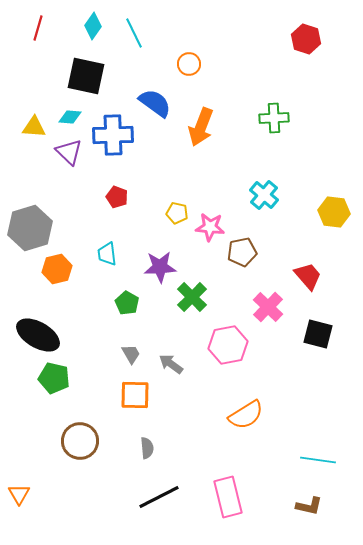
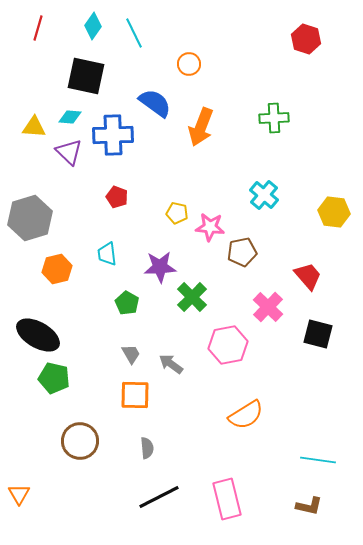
gray hexagon at (30, 228): moved 10 px up
pink rectangle at (228, 497): moved 1 px left, 2 px down
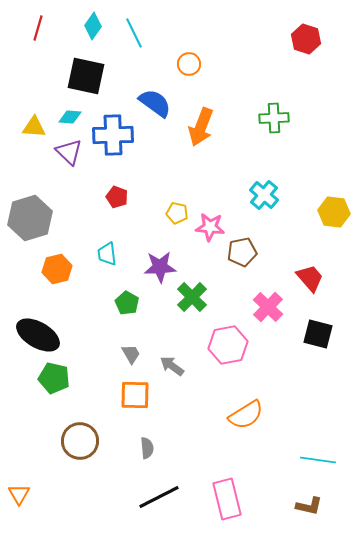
red trapezoid at (308, 276): moved 2 px right, 2 px down
gray arrow at (171, 364): moved 1 px right, 2 px down
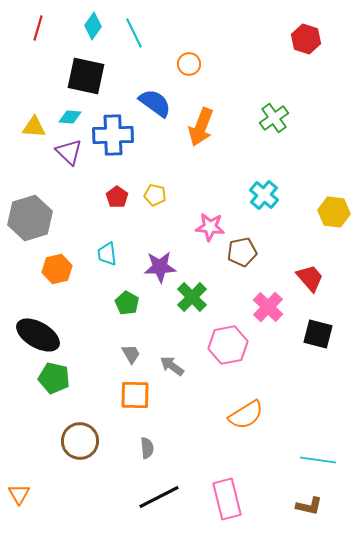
green cross at (274, 118): rotated 32 degrees counterclockwise
red pentagon at (117, 197): rotated 15 degrees clockwise
yellow pentagon at (177, 213): moved 22 px left, 18 px up
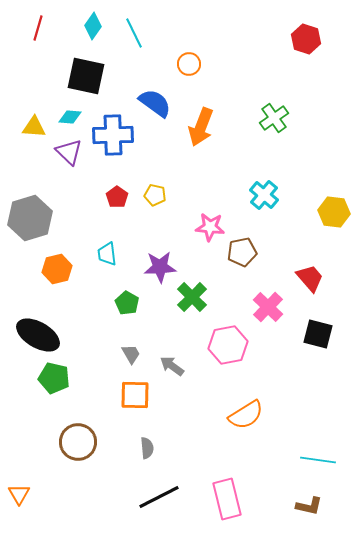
brown circle at (80, 441): moved 2 px left, 1 px down
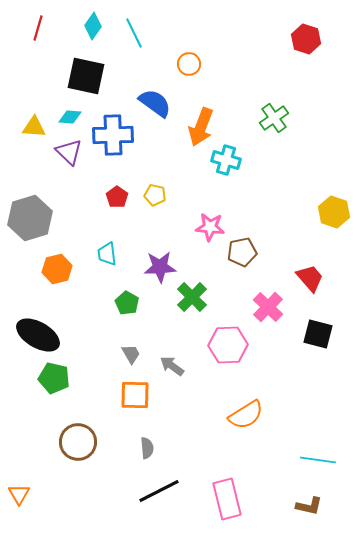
cyan cross at (264, 195): moved 38 px left, 35 px up; rotated 24 degrees counterclockwise
yellow hexagon at (334, 212): rotated 12 degrees clockwise
pink hexagon at (228, 345): rotated 9 degrees clockwise
black line at (159, 497): moved 6 px up
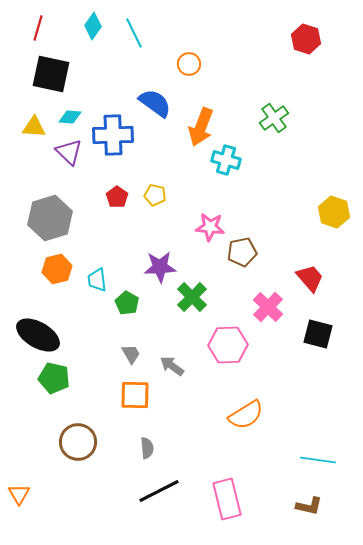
black square at (86, 76): moved 35 px left, 2 px up
gray hexagon at (30, 218): moved 20 px right
cyan trapezoid at (107, 254): moved 10 px left, 26 px down
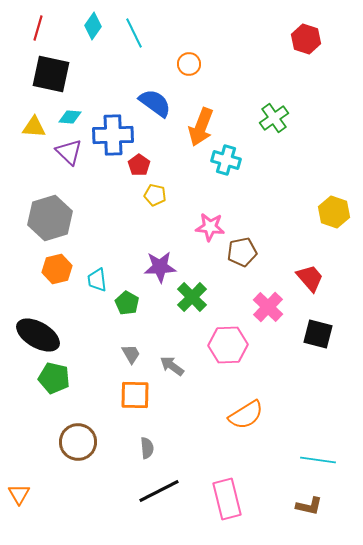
red pentagon at (117, 197): moved 22 px right, 32 px up
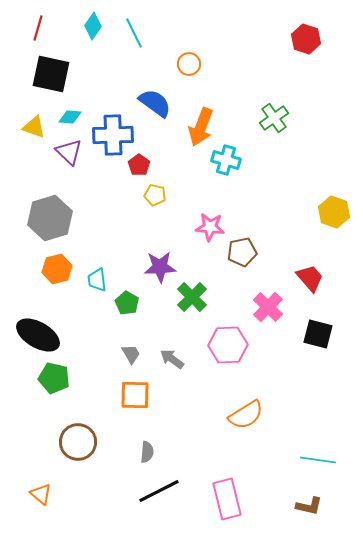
yellow triangle at (34, 127): rotated 15 degrees clockwise
gray arrow at (172, 366): moved 7 px up
gray semicircle at (147, 448): moved 4 px down; rotated 10 degrees clockwise
orange triangle at (19, 494): moved 22 px right; rotated 20 degrees counterclockwise
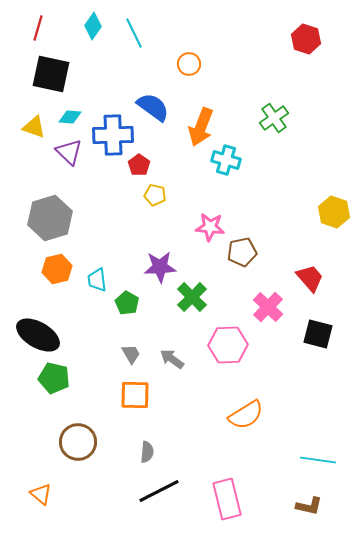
blue semicircle at (155, 103): moved 2 px left, 4 px down
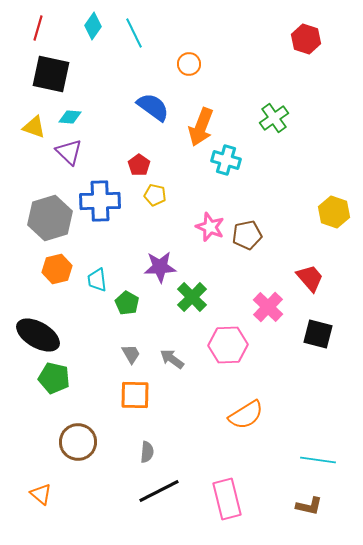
blue cross at (113, 135): moved 13 px left, 66 px down
pink star at (210, 227): rotated 16 degrees clockwise
brown pentagon at (242, 252): moved 5 px right, 17 px up
